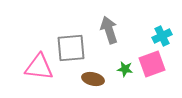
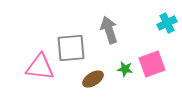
cyan cross: moved 5 px right, 13 px up
pink triangle: moved 1 px right
brown ellipse: rotated 45 degrees counterclockwise
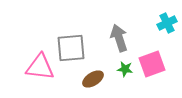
gray arrow: moved 10 px right, 8 px down
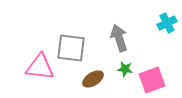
gray square: rotated 12 degrees clockwise
pink square: moved 16 px down
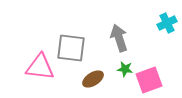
pink square: moved 3 px left
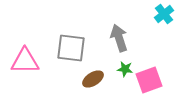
cyan cross: moved 3 px left, 9 px up; rotated 12 degrees counterclockwise
pink triangle: moved 15 px left, 6 px up; rotated 8 degrees counterclockwise
